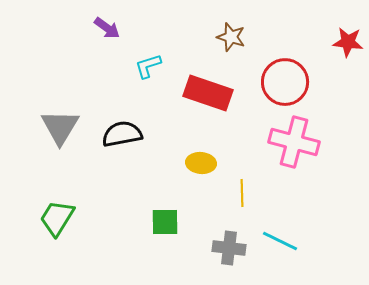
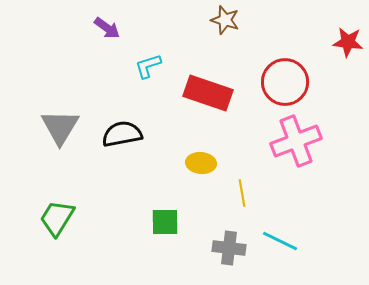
brown star: moved 6 px left, 17 px up
pink cross: moved 2 px right, 1 px up; rotated 36 degrees counterclockwise
yellow line: rotated 8 degrees counterclockwise
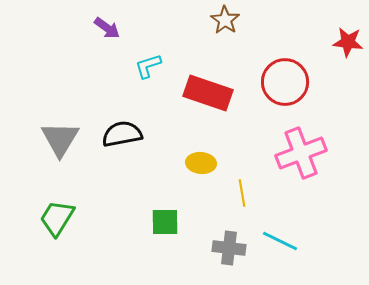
brown star: rotated 16 degrees clockwise
gray triangle: moved 12 px down
pink cross: moved 5 px right, 12 px down
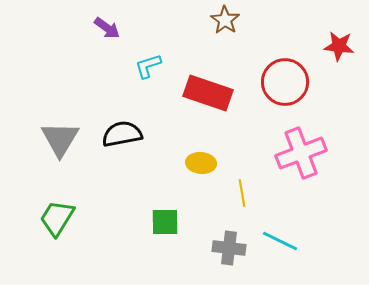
red star: moved 9 px left, 4 px down
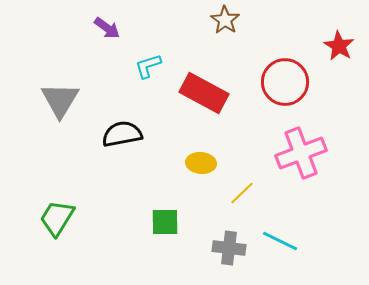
red star: rotated 24 degrees clockwise
red rectangle: moved 4 px left; rotated 9 degrees clockwise
gray triangle: moved 39 px up
yellow line: rotated 56 degrees clockwise
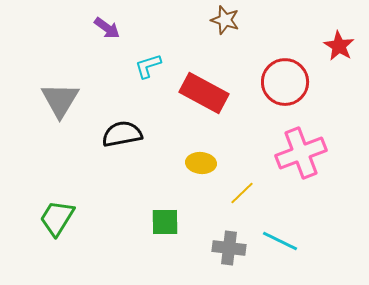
brown star: rotated 16 degrees counterclockwise
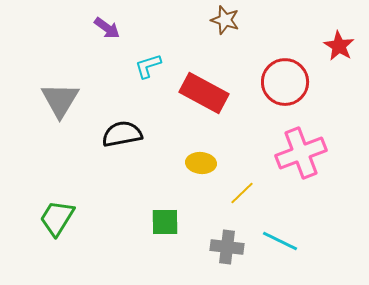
gray cross: moved 2 px left, 1 px up
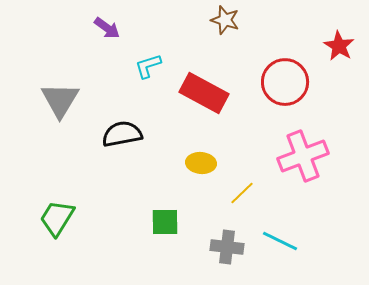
pink cross: moved 2 px right, 3 px down
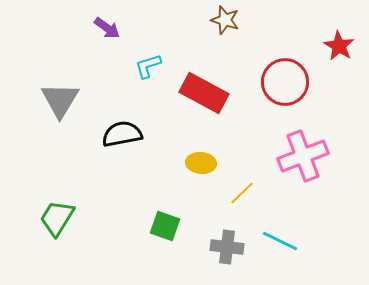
green square: moved 4 px down; rotated 20 degrees clockwise
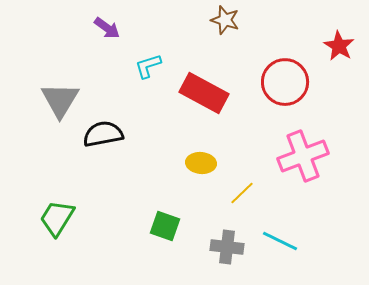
black semicircle: moved 19 px left
